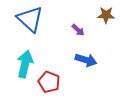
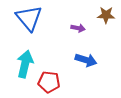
blue triangle: moved 1 px left, 1 px up; rotated 8 degrees clockwise
purple arrow: moved 2 px up; rotated 32 degrees counterclockwise
red pentagon: rotated 15 degrees counterclockwise
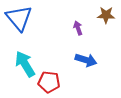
blue triangle: moved 10 px left
purple arrow: rotated 120 degrees counterclockwise
cyan arrow: rotated 44 degrees counterclockwise
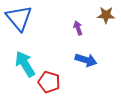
red pentagon: rotated 10 degrees clockwise
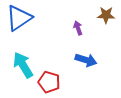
blue triangle: rotated 36 degrees clockwise
cyan arrow: moved 2 px left, 1 px down
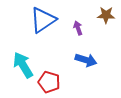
blue triangle: moved 24 px right, 2 px down
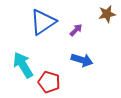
brown star: moved 1 px right, 1 px up; rotated 12 degrees counterclockwise
blue triangle: moved 2 px down
purple arrow: moved 2 px left, 2 px down; rotated 64 degrees clockwise
blue arrow: moved 4 px left
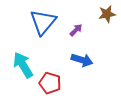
blue triangle: rotated 16 degrees counterclockwise
red pentagon: moved 1 px right, 1 px down
